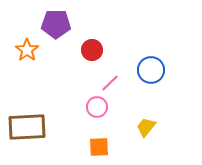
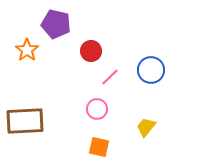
purple pentagon: rotated 12 degrees clockwise
red circle: moved 1 px left, 1 px down
pink line: moved 6 px up
pink circle: moved 2 px down
brown rectangle: moved 2 px left, 6 px up
orange square: rotated 15 degrees clockwise
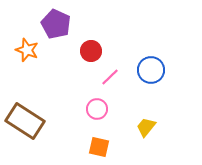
purple pentagon: rotated 12 degrees clockwise
orange star: rotated 15 degrees counterclockwise
brown rectangle: rotated 36 degrees clockwise
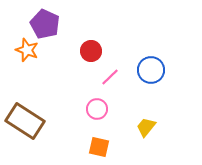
purple pentagon: moved 11 px left
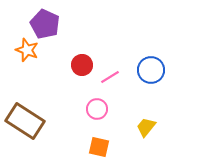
red circle: moved 9 px left, 14 px down
pink line: rotated 12 degrees clockwise
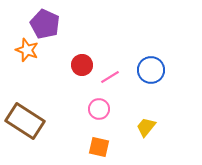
pink circle: moved 2 px right
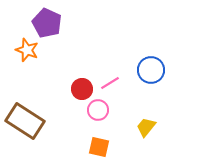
purple pentagon: moved 2 px right, 1 px up
red circle: moved 24 px down
pink line: moved 6 px down
pink circle: moved 1 px left, 1 px down
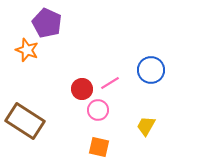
yellow trapezoid: moved 1 px up; rotated 10 degrees counterclockwise
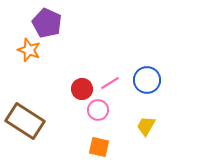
orange star: moved 2 px right
blue circle: moved 4 px left, 10 px down
